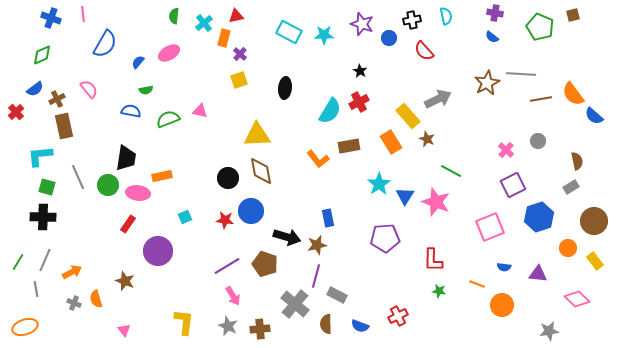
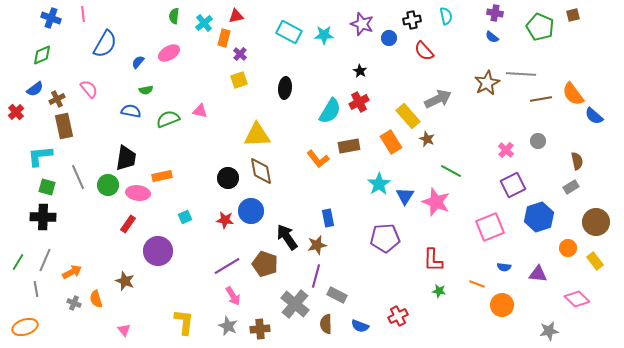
brown circle at (594, 221): moved 2 px right, 1 px down
black arrow at (287, 237): rotated 140 degrees counterclockwise
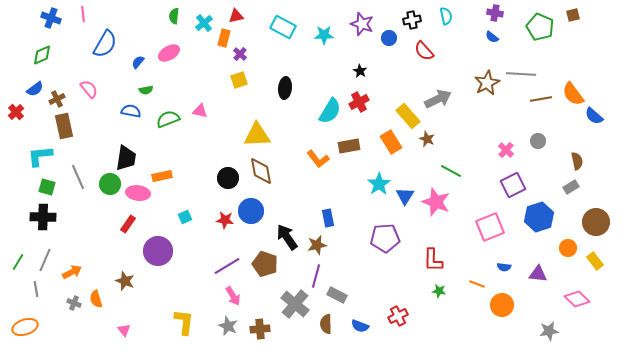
cyan rectangle at (289, 32): moved 6 px left, 5 px up
green circle at (108, 185): moved 2 px right, 1 px up
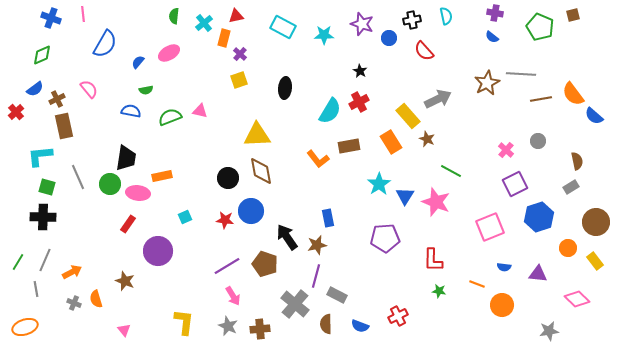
green semicircle at (168, 119): moved 2 px right, 2 px up
purple square at (513, 185): moved 2 px right, 1 px up
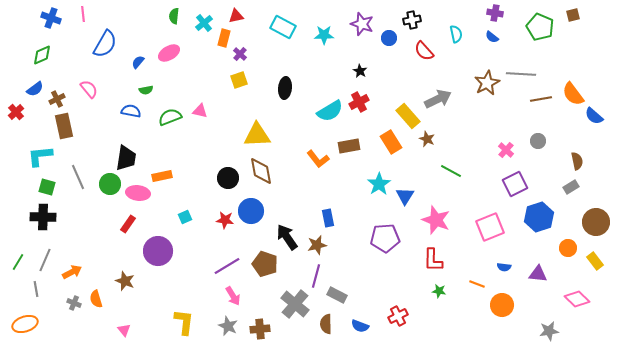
cyan semicircle at (446, 16): moved 10 px right, 18 px down
cyan semicircle at (330, 111): rotated 28 degrees clockwise
pink star at (436, 202): moved 18 px down
orange ellipse at (25, 327): moved 3 px up
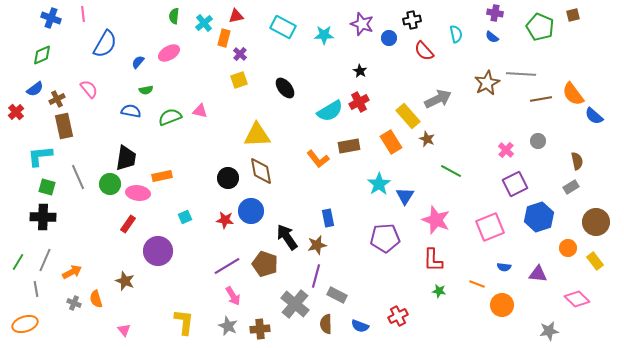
black ellipse at (285, 88): rotated 45 degrees counterclockwise
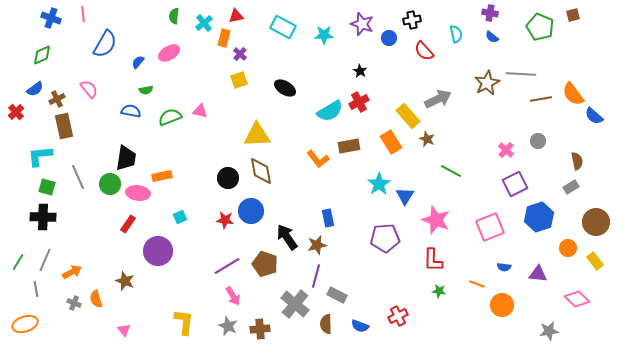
purple cross at (495, 13): moved 5 px left
black ellipse at (285, 88): rotated 20 degrees counterclockwise
cyan square at (185, 217): moved 5 px left
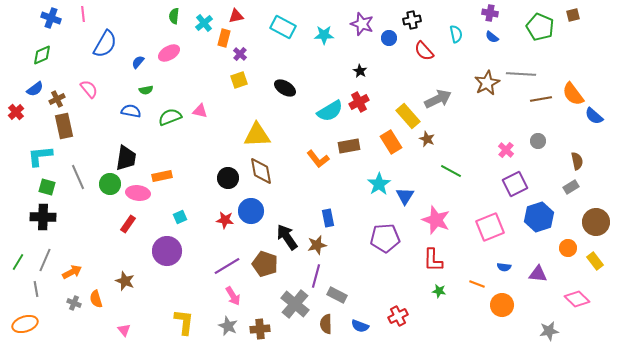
purple circle at (158, 251): moved 9 px right
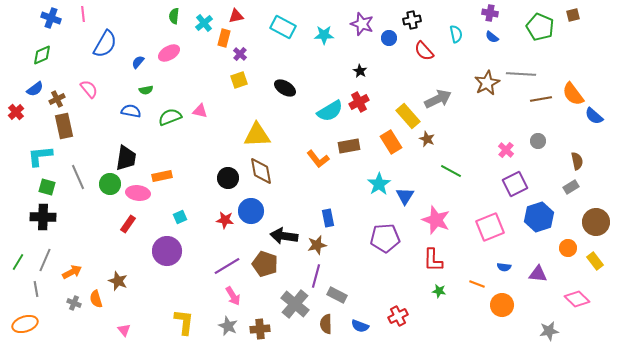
black arrow at (287, 237): moved 3 px left, 1 px up; rotated 48 degrees counterclockwise
brown star at (125, 281): moved 7 px left
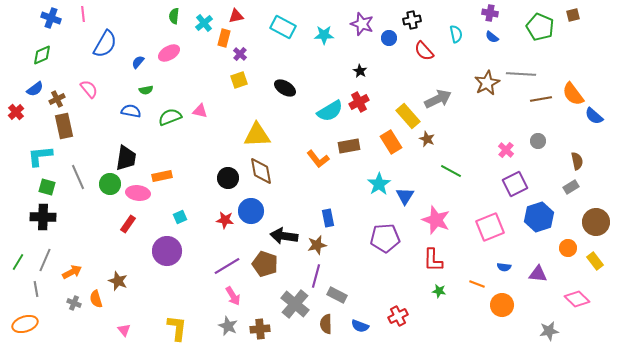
yellow L-shape at (184, 322): moved 7 px left, 6 px down
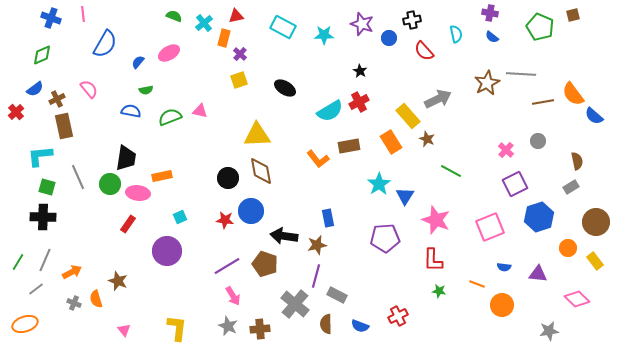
green semicircle at (174, 16): rotated 105 degrees clockwise
brown line at (541, 99): moved 2 px right, 3 px down
gray line at (36, 289): rotated 63 degrees clockwise
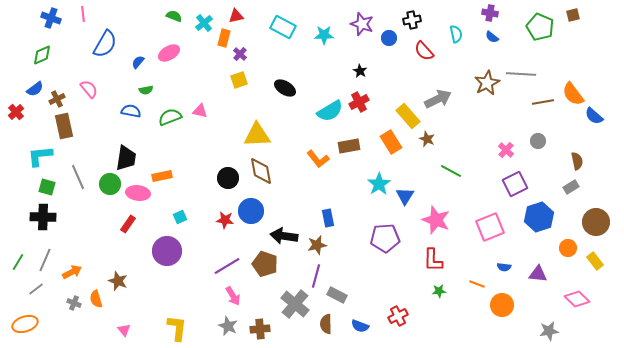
green star at (439, 291): rotated 16 degrees counterclockwise
